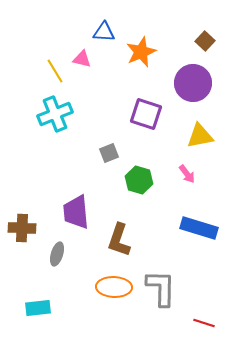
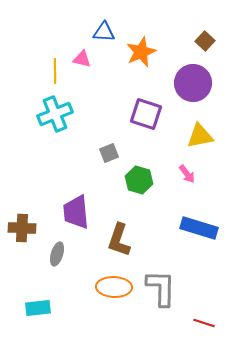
yellow line: rotated 30 degrees clockwise
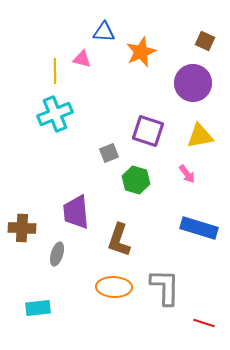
brown square: rotated 18 degrees counterclockwise
purple square: moved 2 px right, 17 px down
green hexagon: moved 3 px left
gray L-shape: moved 4 px right, 1 px up
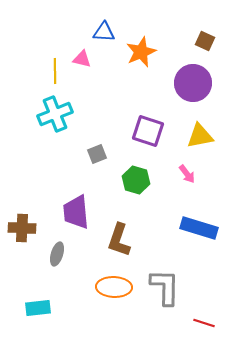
gray square: moved 12 px left, 1 px down
